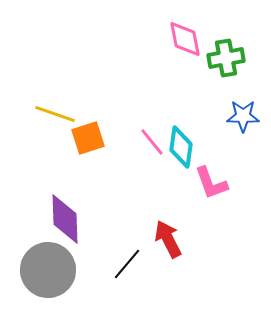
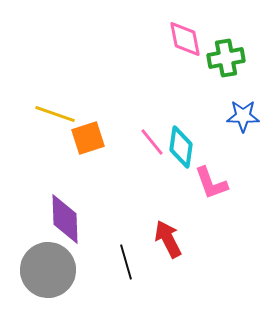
black line: moved 1 px left, 2 px up; rotated 56 degrees counterclockwise
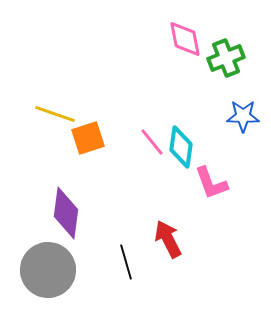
green cross: rotated 12 degrees counterclockwise
purple diamond: moved 1 px right, 6 px up; rotated 9 degrees clockwise
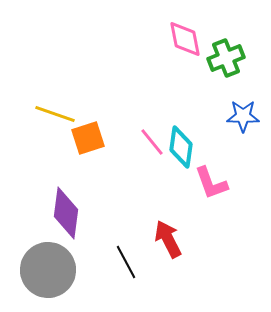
black line: rotated 12 degrees counterclockwise
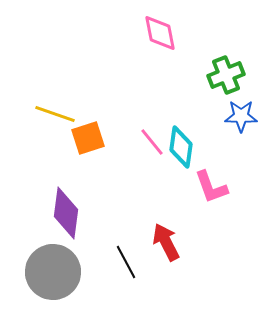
pink diamond: moved 25 px left, 6 px up
green cross: moved 17 px down
blue star: moved 2 px left
pink L-shape: moved 4 px down
red arrow: moved 2 px left, 3 px down
gray circle: moved 5 px right, 2 px down
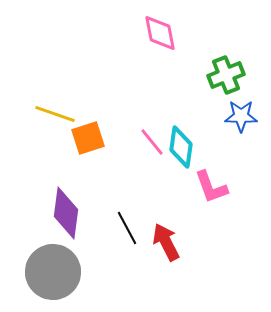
black line: moved 1 px right, 34 px up
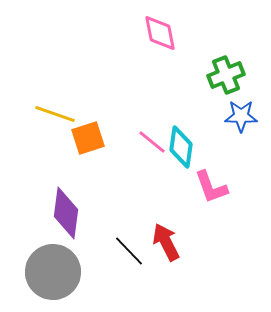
pink line: rotated 12 degrees counterclockwise
black line: moved 2 px right, 23 px down; rotated 16 degrees counterclockwise
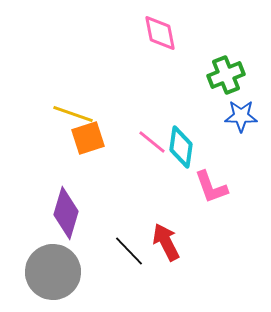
yellow line: moved 18 px right
purple diamond: rotated 9 degrees clockwise
